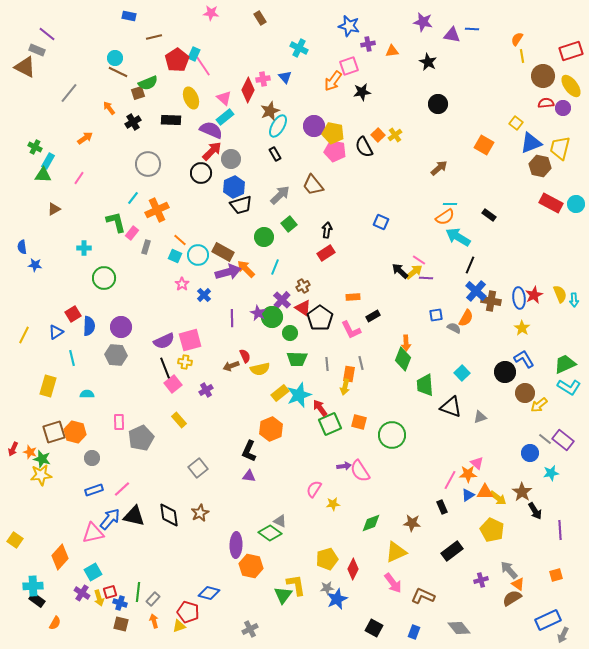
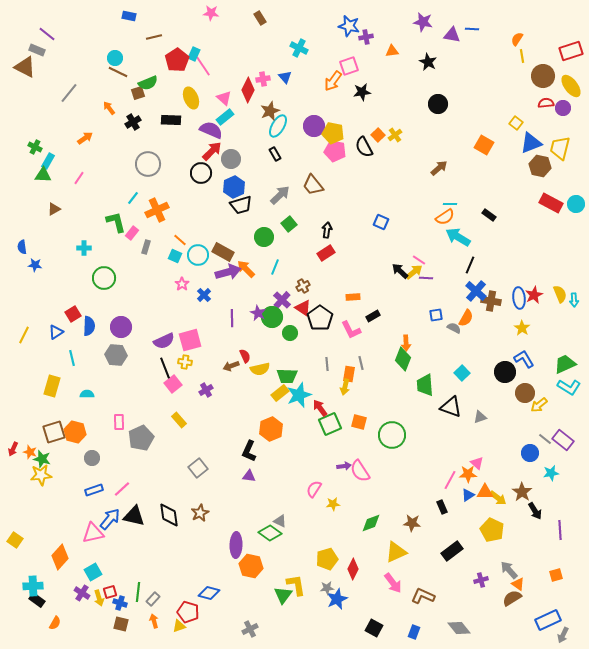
purple cross at (368, 44): moved 2 px left, 7 px up
green trapezoid at (297, 359): moved 10 px left, 17 px down
yellow rectangle at (48, 386): moved 4 px right
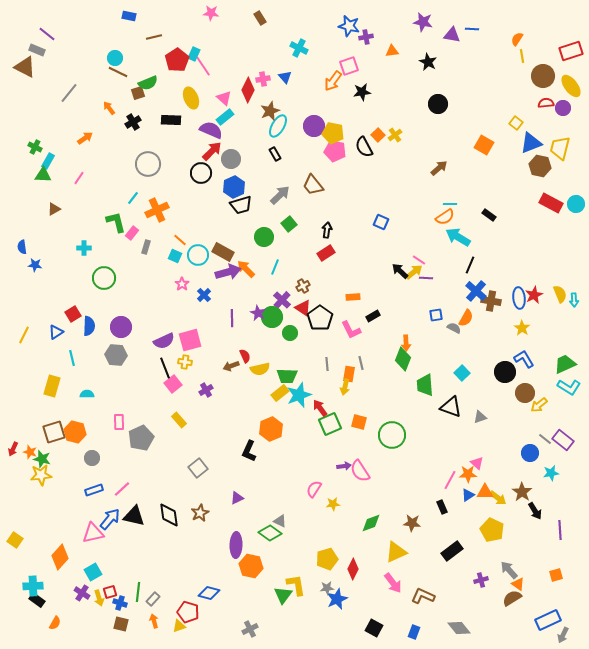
purple triangle at (249, 476): moved 12 px left, 22 px down; rotated 32 degrees counterclockwise
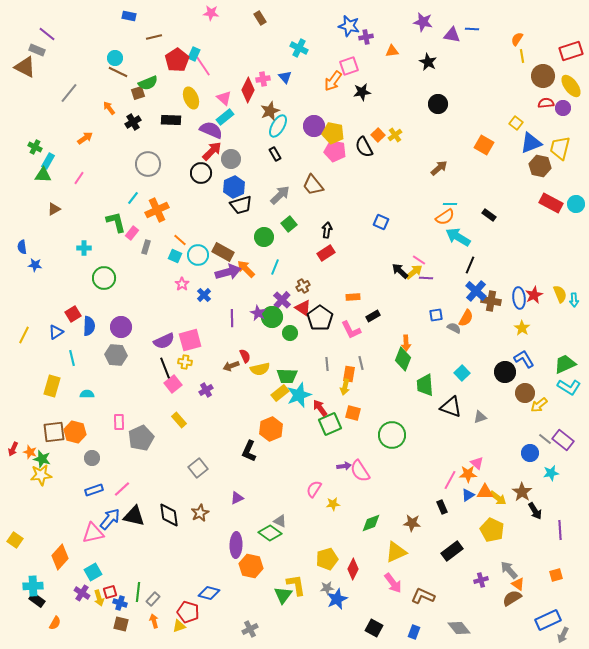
orange square at (359, 422): moved 6 px left, 9 px up
brown square at (54, 432): rotated 10 degrees clockwise
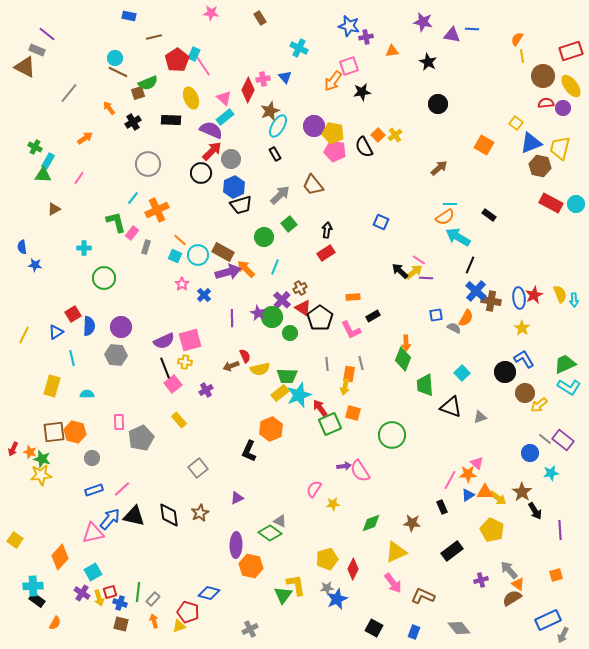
brown cross at (303, 286): moved 3 px left, 2 px down
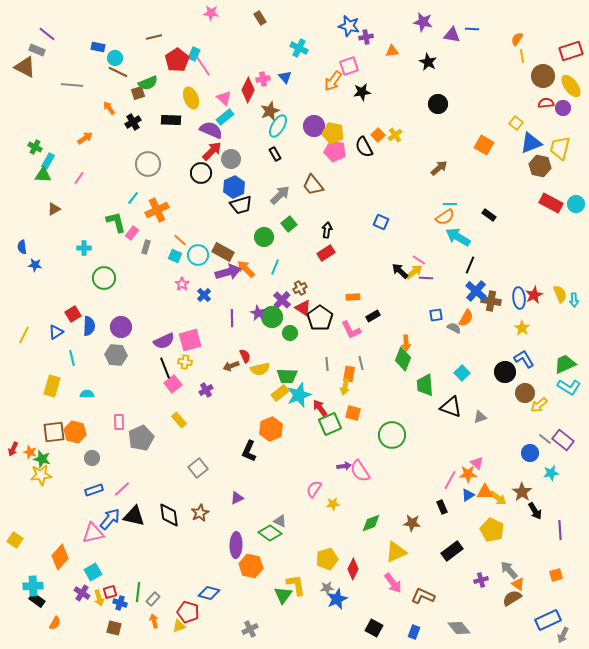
blue rectangle at (129, 16): moved 31 px left, 31 px down
gray line at (69, 93): moved 3 px right, 8 px up; rotated 55 degrees clockwise
brown square at (121, 624): moved 7 px left, 4 px down
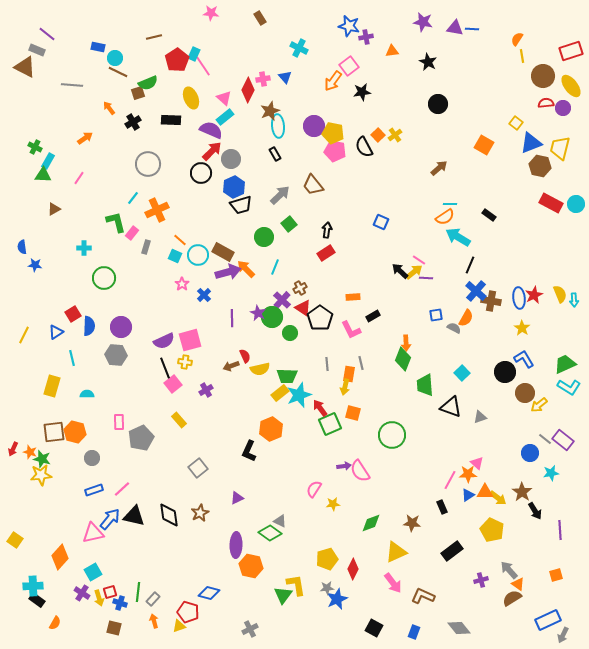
purple triangle at (452, 35): moved 3 px right, 7 px up
pink square at (349, 66): rotated 18 degrees counterclockwise
cyan ellipse at (278, 126): rotated 35 degrees counterclockwise
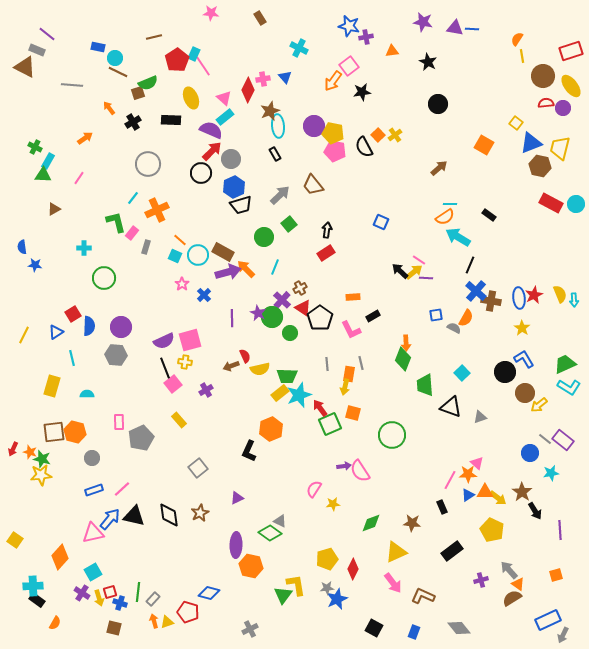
yellow triangle at (179, 626): moved 12 px left, 4 px up
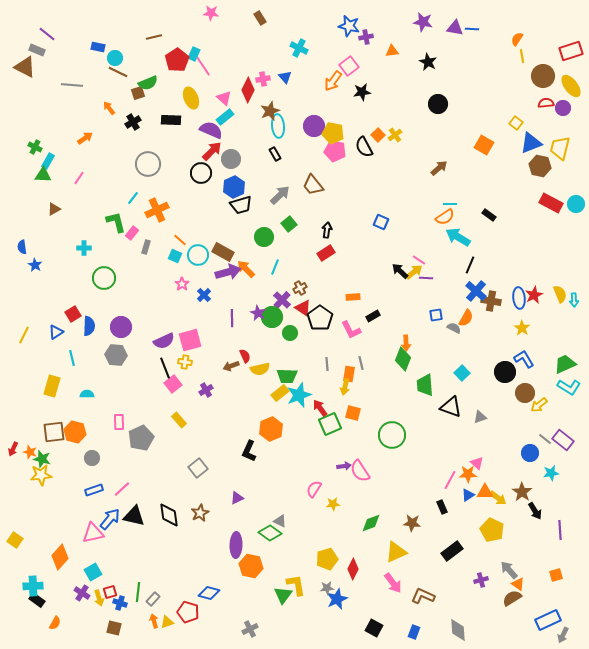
blue star at (35, 265): rotated 24 degrees clockwise
gray diamond at (459, 628): moved 1 px left, 2 px down; rotated 35 degrees clockwise
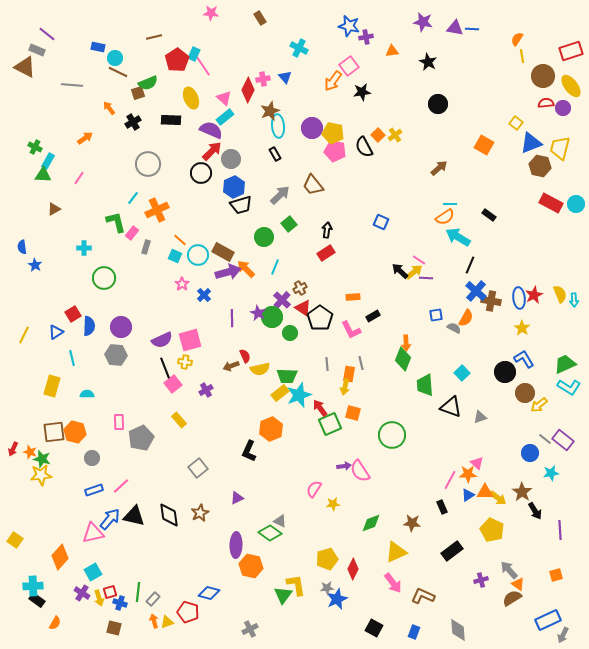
purple circle at (314, 126): moved 2 px left, 2 px down
purple semicircle at (164, 341): moved 2 px left, 1 px up
pink line at (122, 489): moved 1 px left, 3 px up
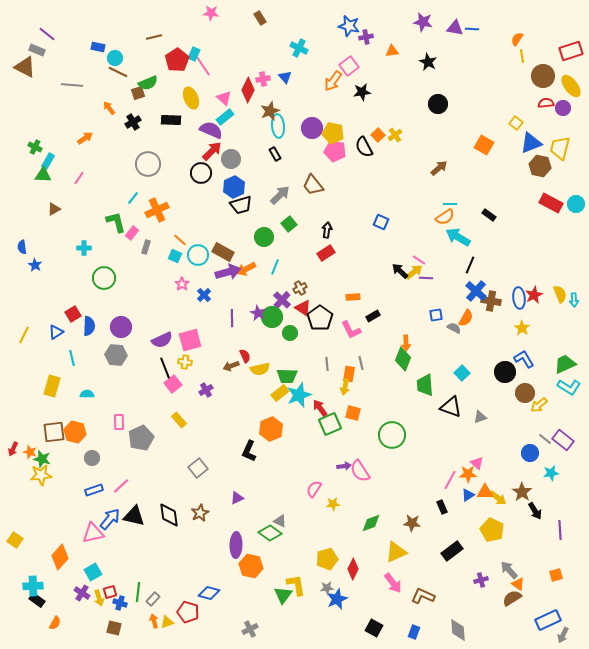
orange arrow at (246, 269): rotated 72 degrees counterclockwise
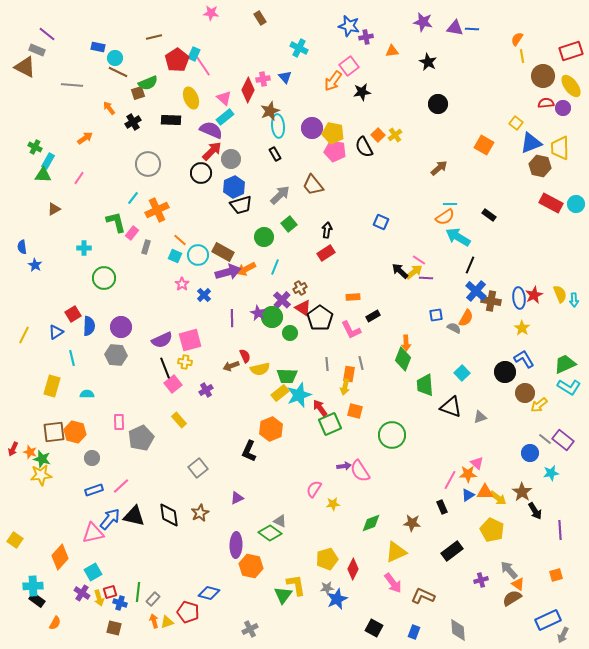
yellow trapezoid at (560, 148): rotated 15 degrees counterclockwise
orange square at (353, 413): moved 2 px right, 2 px up
